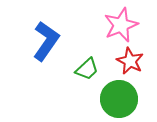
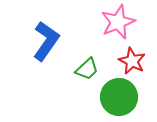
pink star: moved 3 px left, 3 px up
red star: moved 2 px right
green circle: moved 2 px up
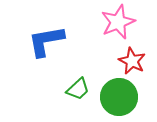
blue L-shape: rotated 135 degrees counterclockwise
green trapezoid: moved 9 px left, 20 px down
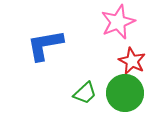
blue L-shape: moved 1 px left, 4 px down
green trapezoid: moved 7 px right, 4 px down
green circle: moved 6 px right, 4 px up
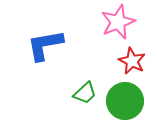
green circle: moved 8 px down
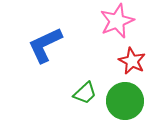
pink star: moved 1 px left, 1 px up
blue L-shape: rotated 15 degrees counterclockwise
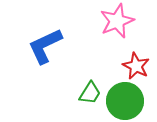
blue L-shape: moved 1 px down
red star: moved 4 px right, 5 px down
green trapezoid: moved 5 px right; rotated 15 degrees counterclockwise
